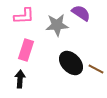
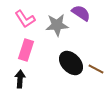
pink L-shape: moved 1 px right, 3 px down; rotated 60 degrees clockwise
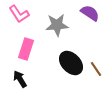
purple semicircle: moved 9 px right
pink L-shape: moved 6 px left, 5 px up
pink rectangle: moved 1 px up
brown line: rotated 28 degrees clockwise
black arrow: rotated 36 degrees counterclockwise
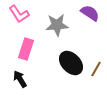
brown line: rotated 63 degrees clockwise
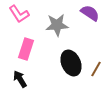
black ellipse: rotated 20 degrees clockwise
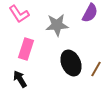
purple semicircle: rotated 84 degrees clockwise
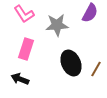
pink L-shape: moved 5 px right
black arrow: rotated 36 degrees counterclockwise
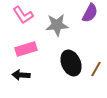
pink L-shape: moved 1 px left, 1 px down
pink rectangle: rotated 55 degrees clockwise
black arrow: moved 1 px right, 4 px up; rotated 18 degrees counterclockwise
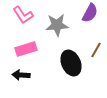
brown line: moved 19 px up
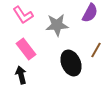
pink rectangle: rotated 70 degrees clockwise
black arrow: rotated 72 degrees clockwise
